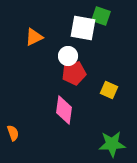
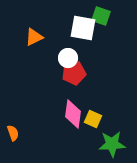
white circle: moved 2 px down
yellow square: moved 16 px left, 29 px down
pink diamond: moved 9 px right, 4 px down
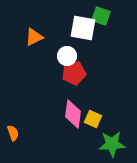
white circle: moved 1 px left, 2 px up
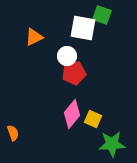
green square: moved 1 px right, 1 px up
pink diamond: moved 1 px left; rotated 32 degrees clockwise
